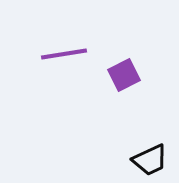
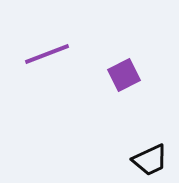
purple line: moved 17 px left; rotated 12 degrees counterclockwise
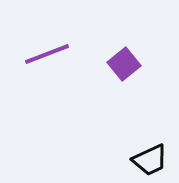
purple square: moved 11 px up; rotated 12 degrees counterclockwise
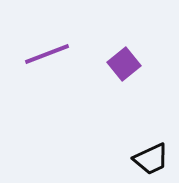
black trapezoid: moved 1 px right, 1 px up
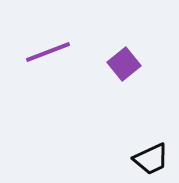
purple line: moved 1 px right, 2 px up
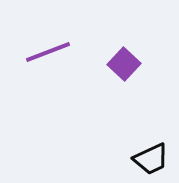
purple square: rotated 8 degrees counterclockwise
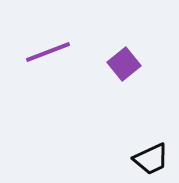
purple square: rotated 8 degrees clockwise
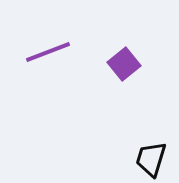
black trapezoid: rotated 132 degrees clockwise
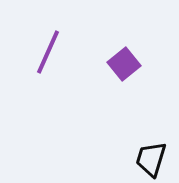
purple line: rotated 45 degrees counterclockwise
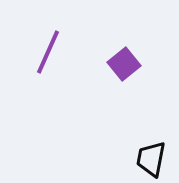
black trapezoid: rotated 6 degrees counterclockwise
